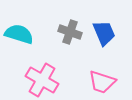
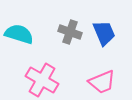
pink trapezoid: rotated 40 degrees counterclockwise
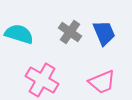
gray cross: rotated 15 degrees clockwise
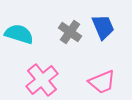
blue trapezoid: moved 1 px left, 6 px up
pink cross: rotated 20 degrees clockwise
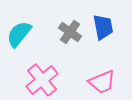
blue trapezoid: rotated 12 degrees clockwise
cyan semicircle: rotated 68 degrees counterclockwise
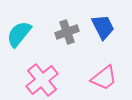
blue trapezoid: rotated 16 degrees counterclockwise
gray cross: moved 3 px left; rotated 35 degrees clockwise
pink trapezoid: moved 2 px right, 4 px up; rotated 16 degrees counterclockwise
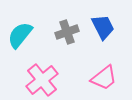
cyan semicircle: moved 1 px right, 1 px down
